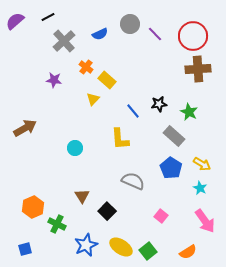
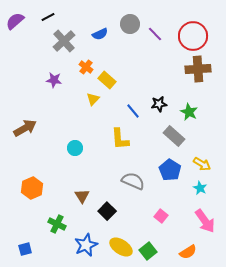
blue pentagon: moved 1 px left, 2 px down
orange hexagon: moved 1 px left, 19 px up
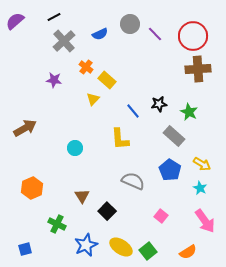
black line: moved 6 px right
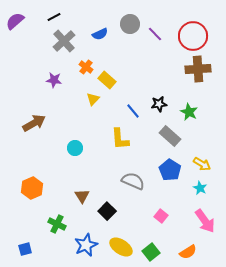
brown arrow: moved 9 px right, 5 px up
gray rectangle: moved 4 px left
green square: moved 3 px right, 1 px down
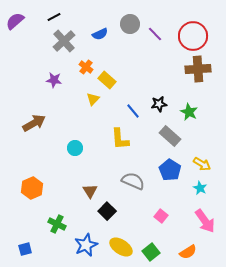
brown triangle: moved 8 px right, 5 px up
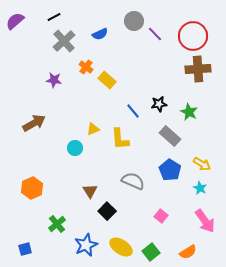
gray circle: moved 4 px right, 3 px up
yellow triangle: moved 30 px down; rotated 24 degrees clockwise
green cross: rotated 24 degrees clockwise
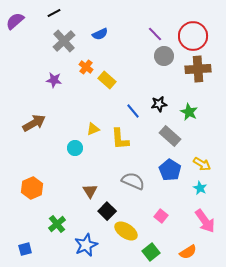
black line: moved 4 px up
gray circle: moved 30 px right, 35 px down
yellow ellipse: moved 5 px right, 16 px up
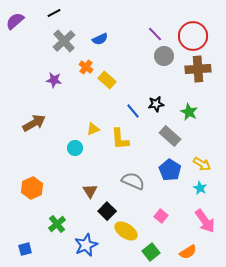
blue semicircle: moved 5 px down
black star: moved 3 px left
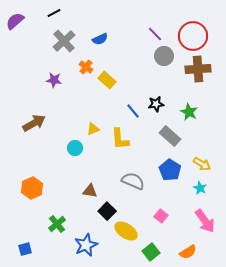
brown triangle: rotated 49 degrees counterclockwise
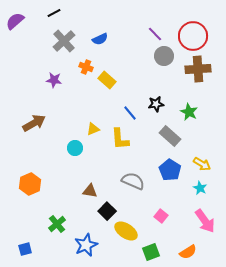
orange cross: rotated 16 degrees counterclockwise
blue line: moved 3 px left, 2 px down
orange hexagon: moved 2 px left, 4 px up
green square: rotated 18 degrees clockwise
